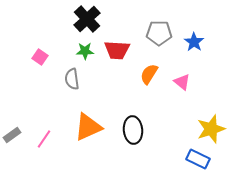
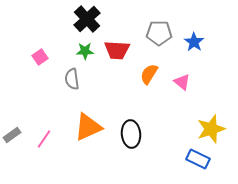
pink square: rotated 21 degrees clockwise
black ellipse: moved 2 px left, 4 px down
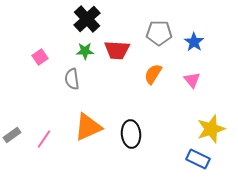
orange semicircle: moved 4 px right
pink triangle: moved 10 px right, 2 px up; rotated 12 degrees clockwise
